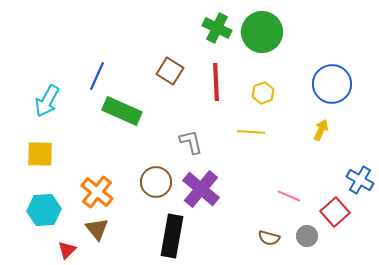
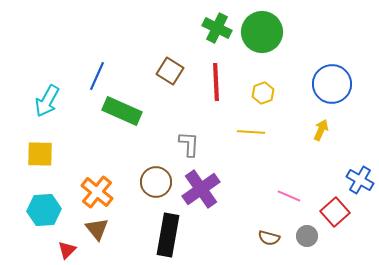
gray L-shape: moved 2 px left, 2 px down; rotated 16 degrees clockwise
purple cross: rotated 15 degrees clockwise
black rectangle: moved 4 px left, 1 px up
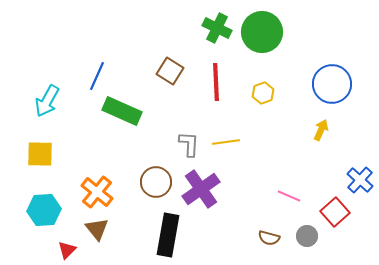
yellow line: moved 25 px left, 10 px down; rotated 12 degrees counterclockwise
blue cross: rotated 12 degrees clockwise
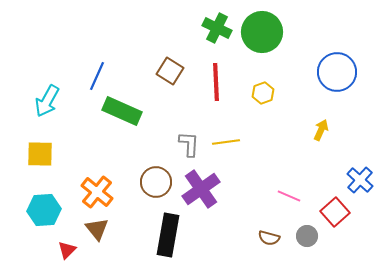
blue circle: moved 5 px right, 12 px up
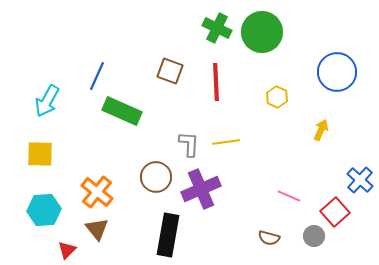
brown square: rotated 12 degrees counterclockwise
yellow hexagon: moved 14 px right, 4 px down; rotated 15 degrees counterclockwise
brown circle: moved 5 px up
purple cross: rotated 12 degrees clockwise
gray circle: moved 7 px right
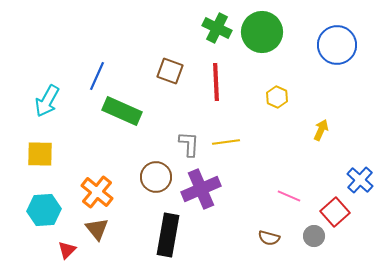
blue circle: moved 27 px up
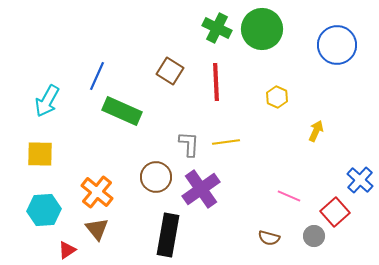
green circle: moved 3 px up
brown square: rotated 12 degrees clockwise
yellow arrow: moved 5 px left, 1 px down
purple cross: rotated 12 degrees counterclockwise
red triangle: rotated 12 degrees clockwise
